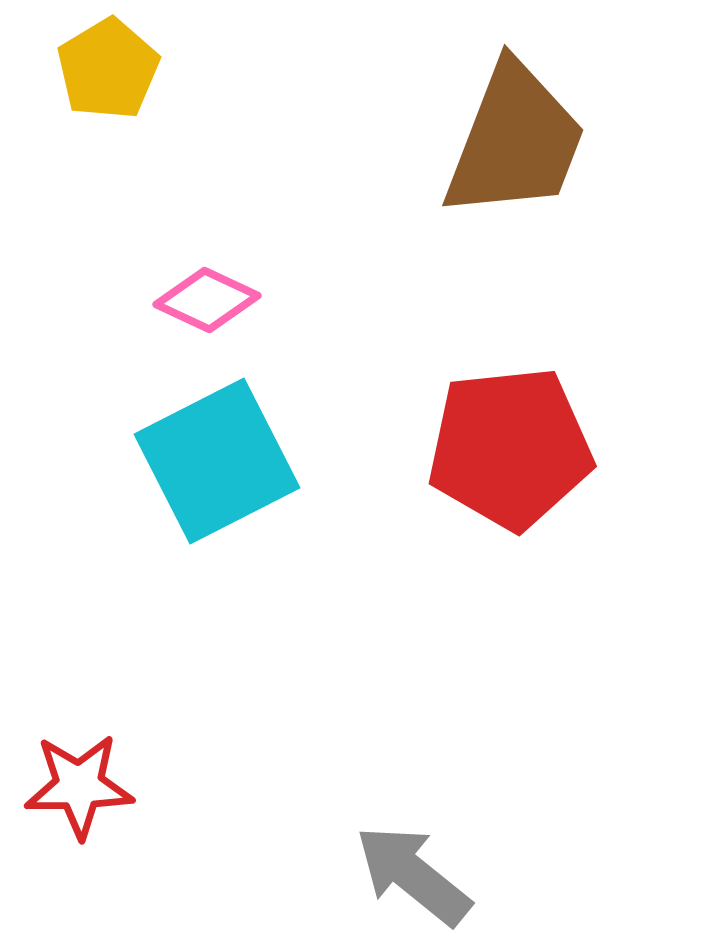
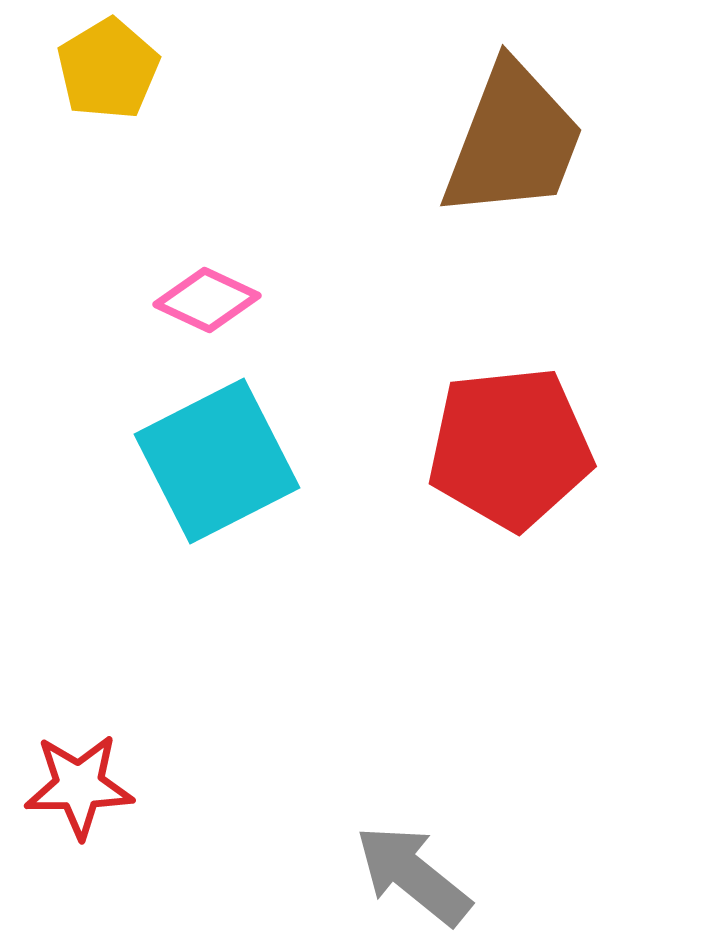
brown trapezoid: moved 2 px left
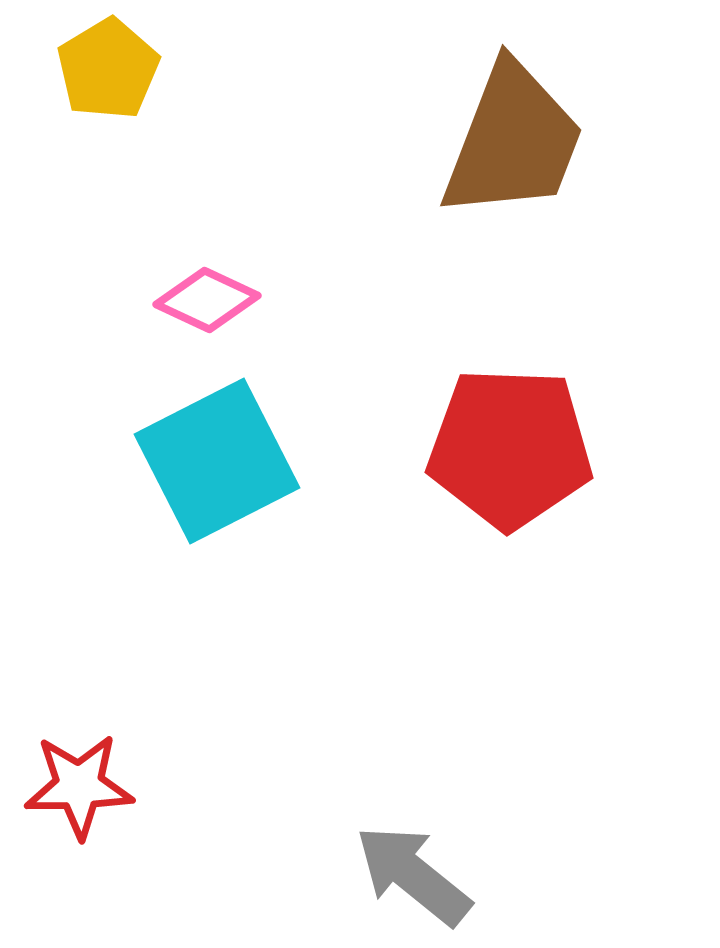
red pentagon: rotated 8 degrees clockwise
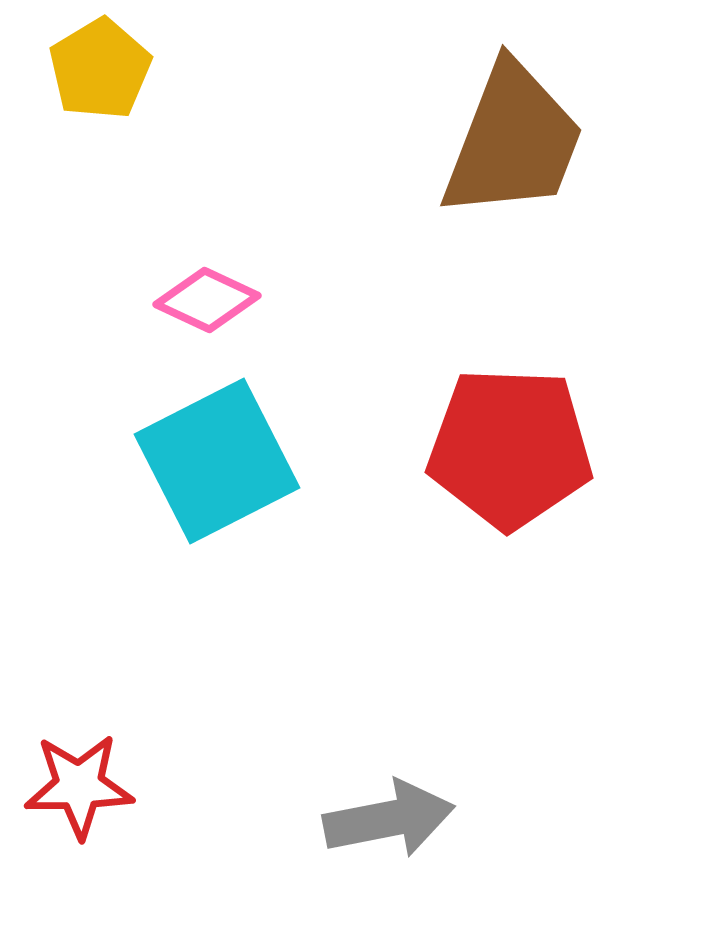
yellow pentagon: moved 8 px left
gray arrow: moved 24 px left, 56 px up; rotated 130 degrees clockwise
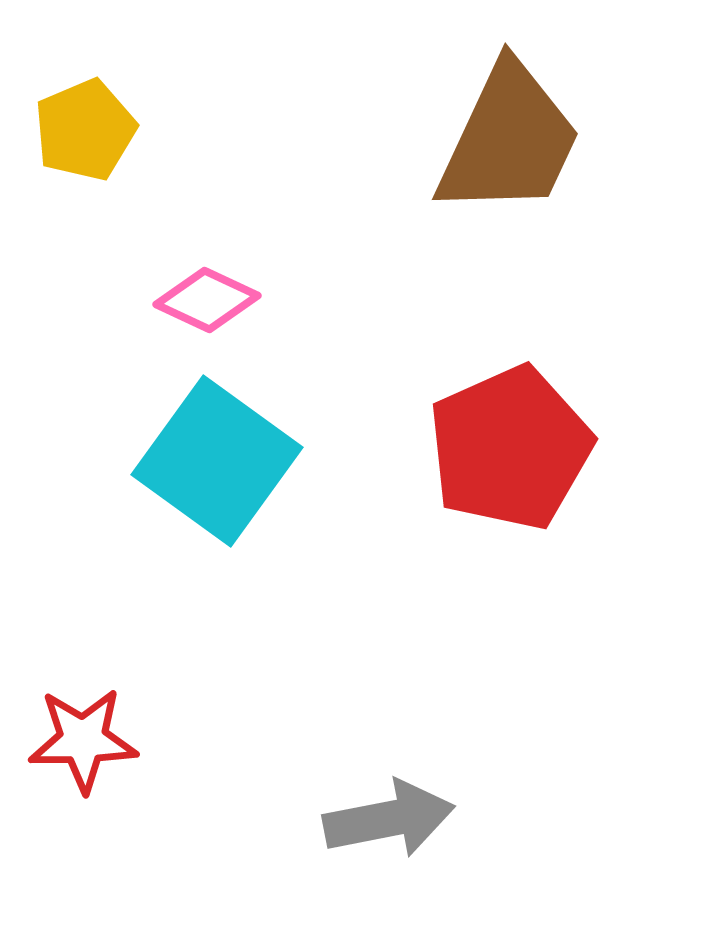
yellow pentagon: moved 15 px left, 61 px down; rotated 8 degrees clockwise
brown trapezoid: moved 4 px left, 1 px up; rotated 4 degrees clockwise
red pentagon: rotated 26 degrees counterclockwise
cyan square: rotated 27 degrees counterclockwise
red star: moved 4 px right, 46 px up
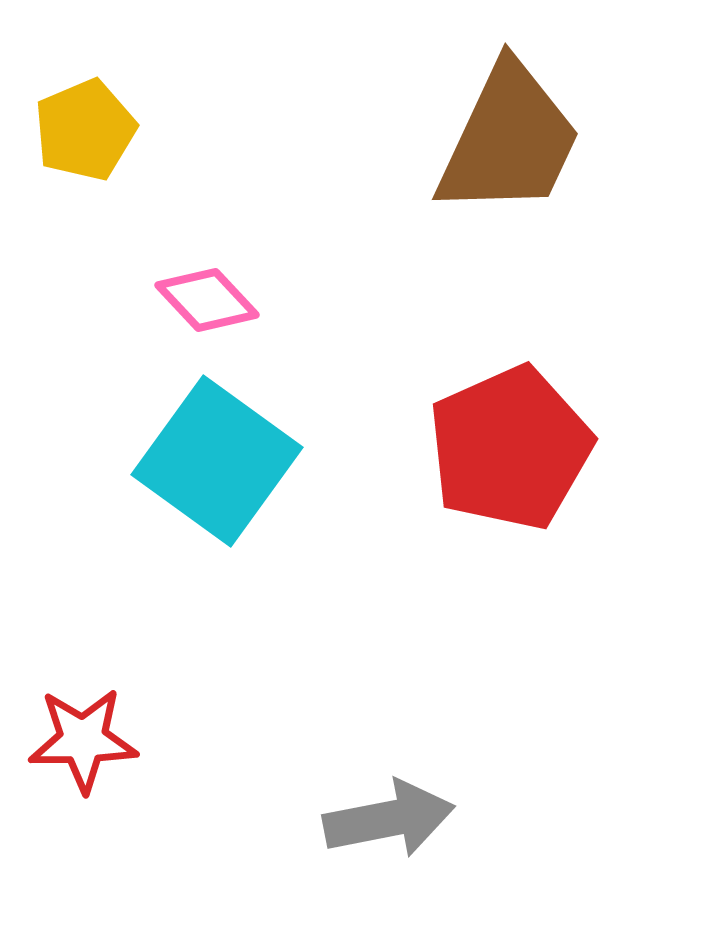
pink diamond: rotated 22 degrees clockwise
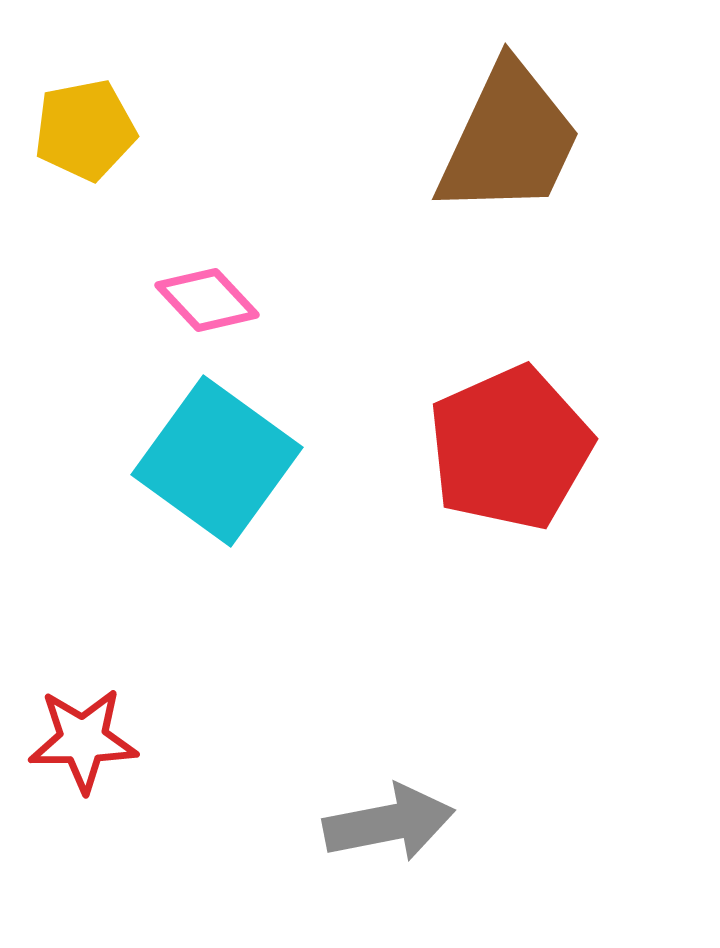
yellow pentagon: rotated 12 degrees clockwise
gray arrow: moved 4 px down
